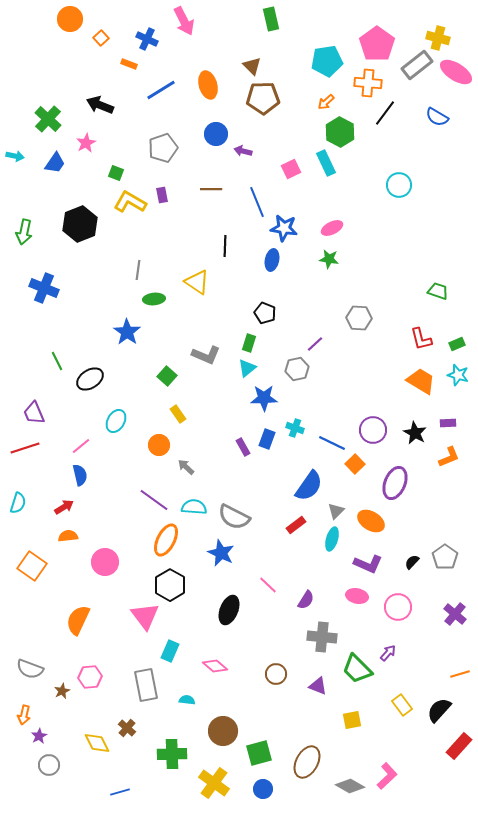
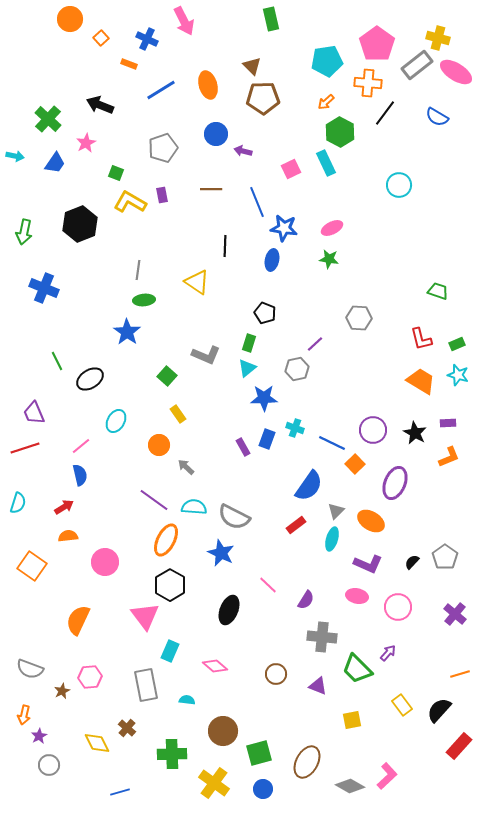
green ellipse at (154, 299): moved 10 px left, 1 px down
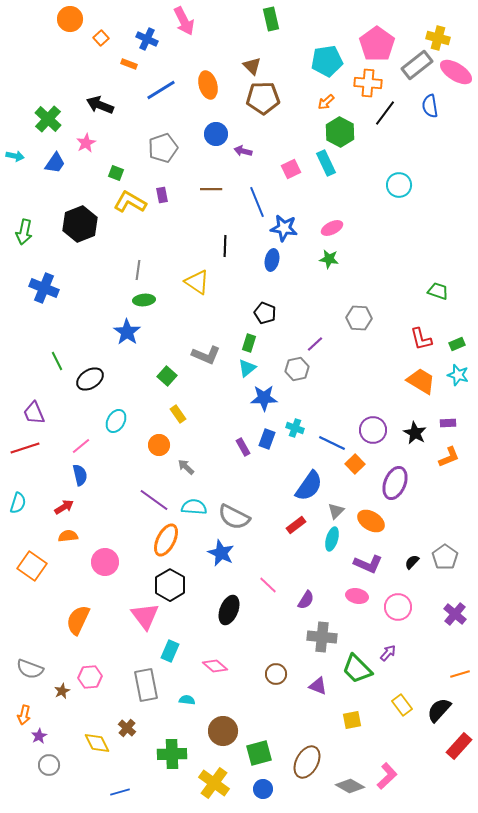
blue semicircle at (437, 117): moved 7 px left, 11 px up; rotated 50 degrees clockwise
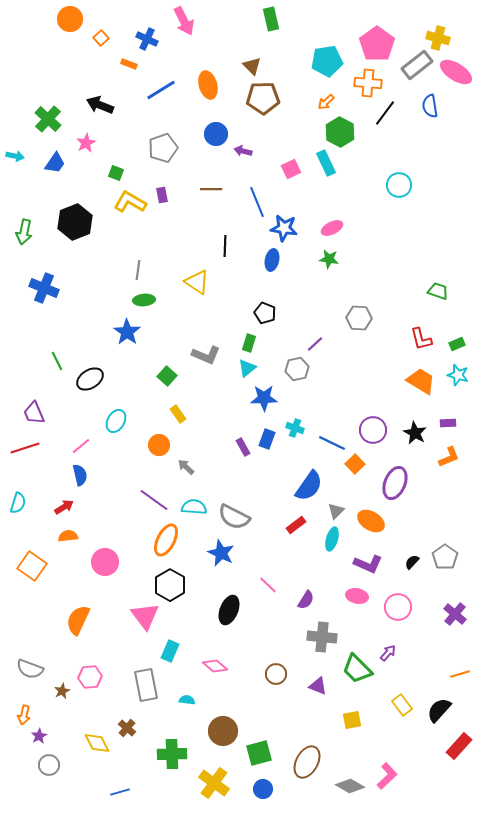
black hexagon at (80, 224): moved 5 px left, 2 px up
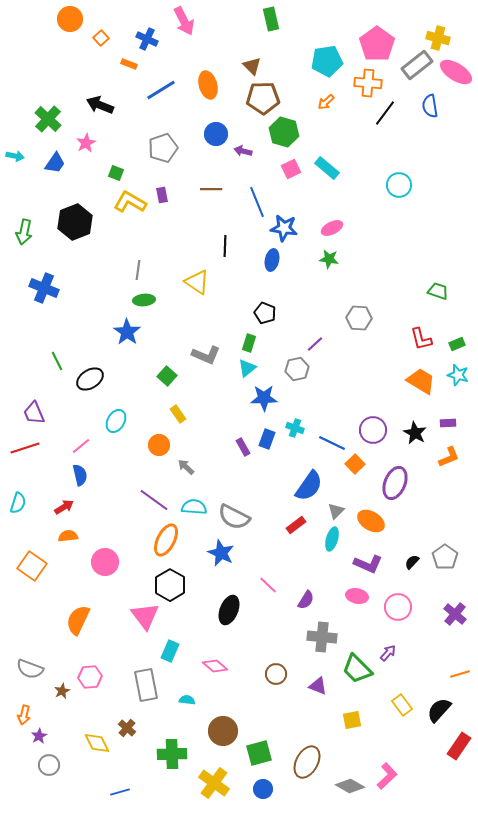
green hexagon at (340, 132): moved 56 px left; rotated 12 degrees counterclockwise
cyan rectangle at (326, 163): moved 1 px right, 5 px down; rotated 25 degrees counterclockwise
red rectangle at (459, 746): rotated 8 degrees counterclockwise
